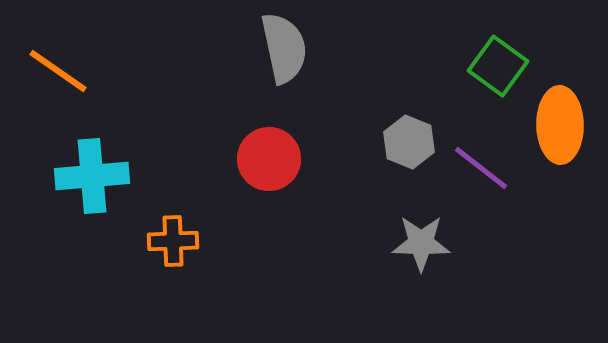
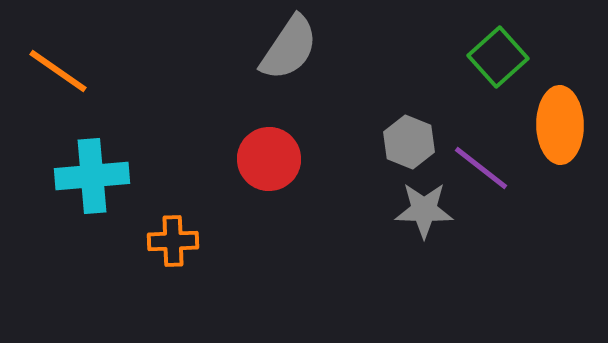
gray semicircle: moved 5 px right; rotated 46 degrees clockwise
green square: moved 9 px up; rotated 12 degrees clockwise
gray star: moved 3 px right, 33 px up
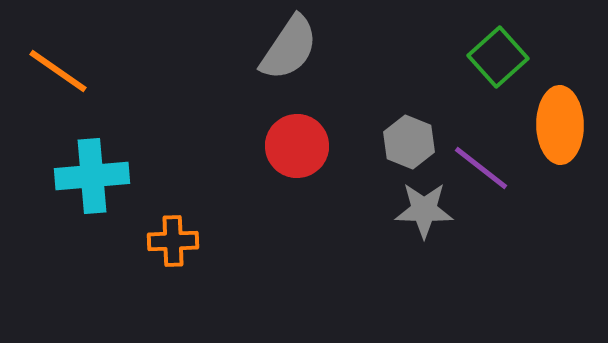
red circle: moved 28 px right, 13 px up
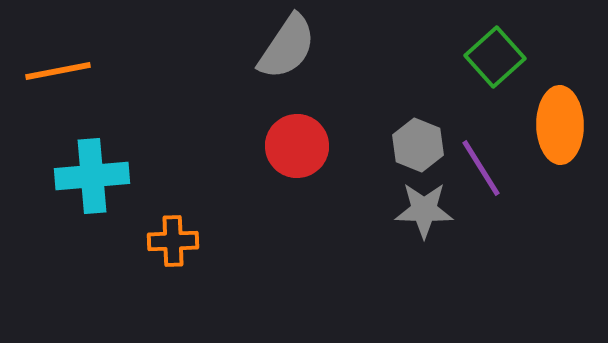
gray semicircle: moved 2 px left, 1 px up
green square: moved 3 px left
orange line: rotated 46 degrees counterclockwise
gray hexagon: moved 9 px right, 3 px down
purple line: rotated 20 degrees clockwise
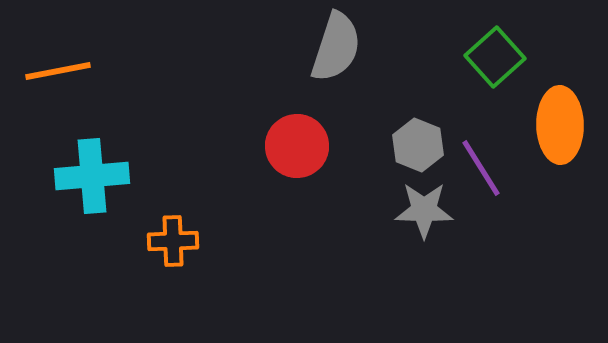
gray semicircle: moved 49 px right; rotated 16 degrees counterclockwise
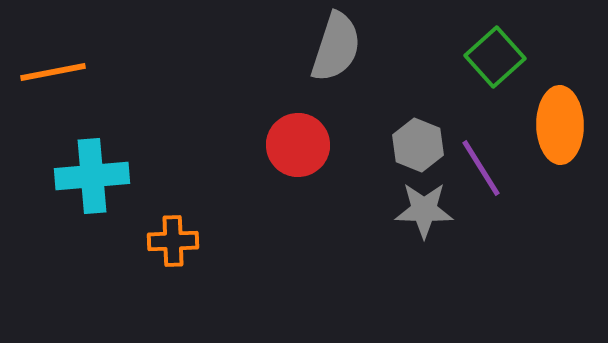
orange line: moved 5 px left, 1 px down
red circle: moved 1 px right, 1 px up
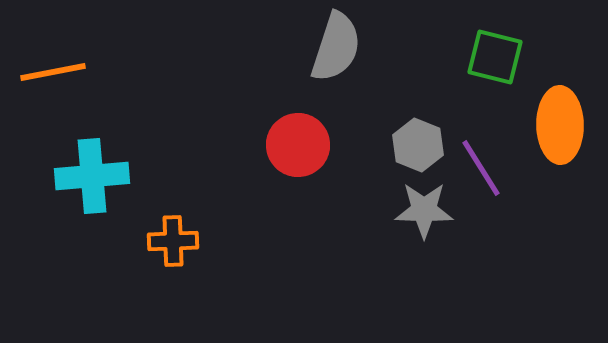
green square: rotated 34 degrees counterclockwise
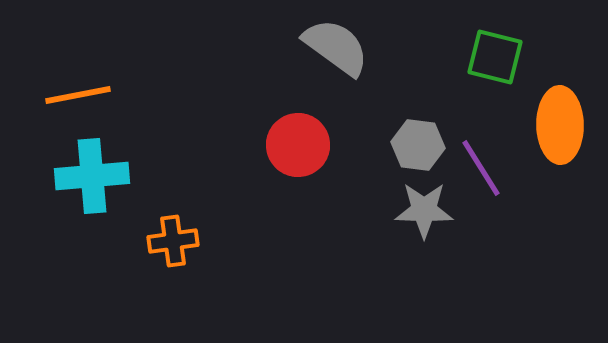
gray semicircle: rotated 72 degrees counterclockwise
orange line: moved 25 px right, 23 px down
gray hexagon: rotated 15 degrees counterclockwise
orange cross: rotated 6 degrees counterclockwise
